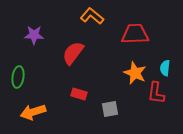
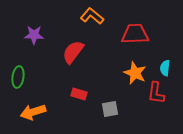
red semicircle: moved 1 px up
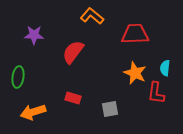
red rectangle: moved 6 px left, 4 px down
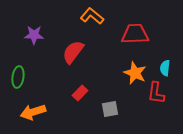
red rectangle: moved 7 px right, 5 px up; rotated 63 degrees counterclockwise
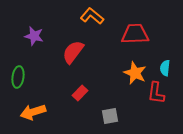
purple star: moved 1 px down; rotated 12 degrees clockwise
gray square: moved 7 px down
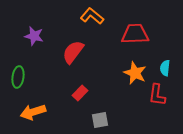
red L-shape: moved 1 px right, 2 px down
gray square: moved 10 px left, 4 px down
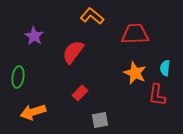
purple star: rotated 18 degrees clockwise
